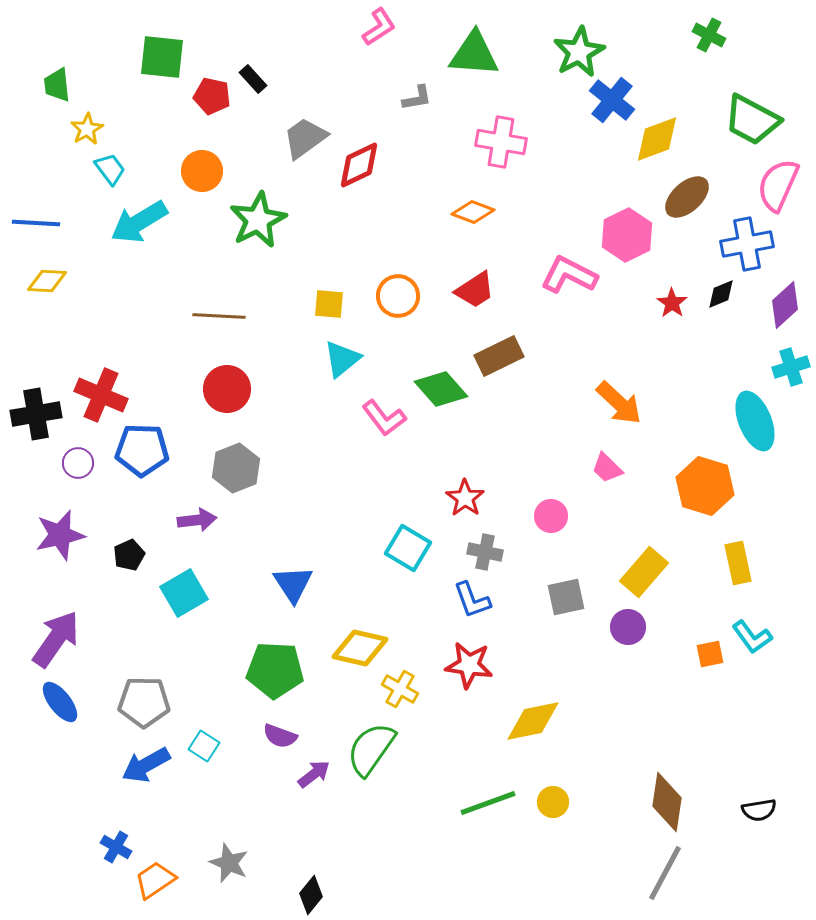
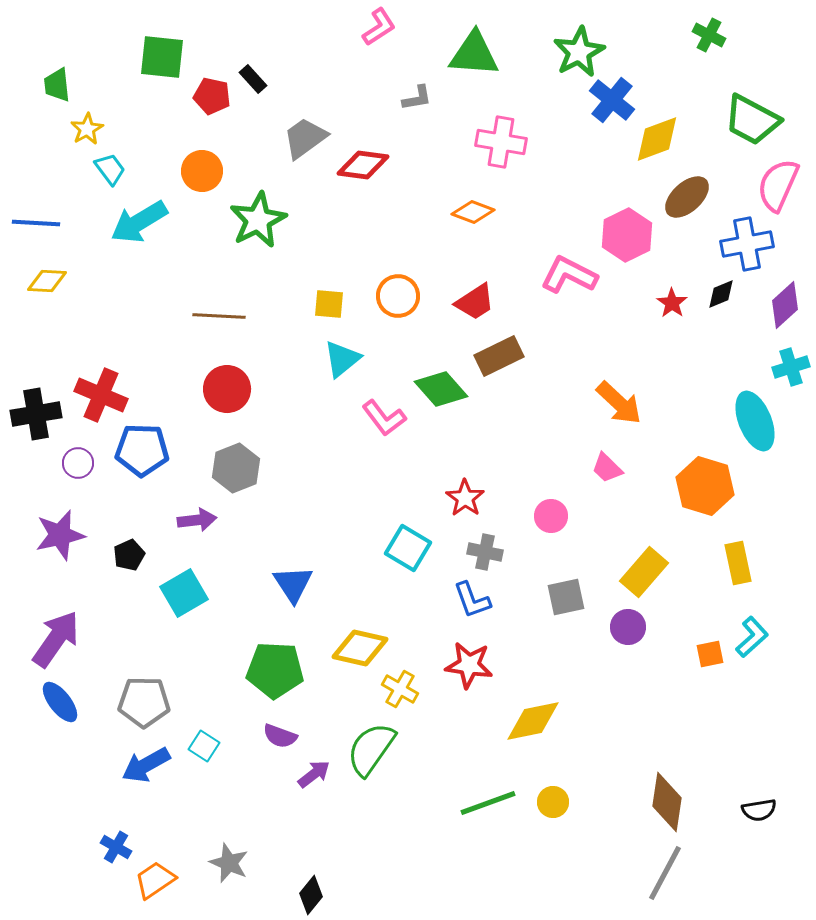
red diamond at (359, 165): moved 4 px right; rotated 33 degrees clockwise
red trapezoid at (475, 290): moved 12 px down
cyan L-shape at (752, 637): rotated 96 degrees counterclockwise
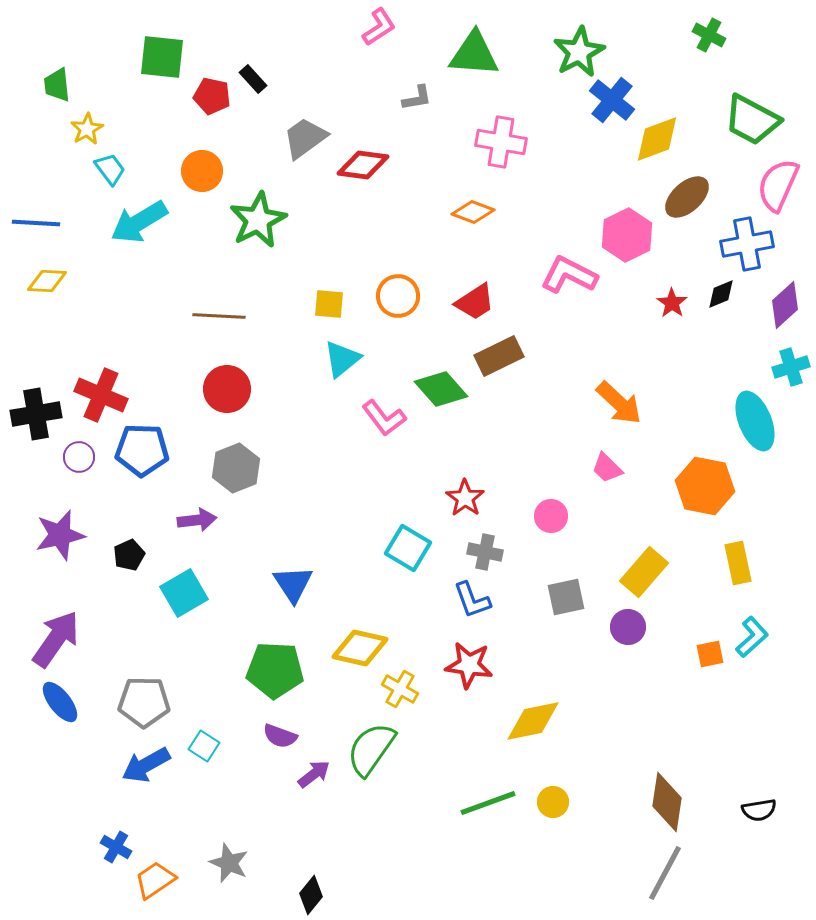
purple circle at (78, 463): moved 1 px right, 6 px up
orange hexagon at (705, 486): rotated 6 degrees counterclockwise
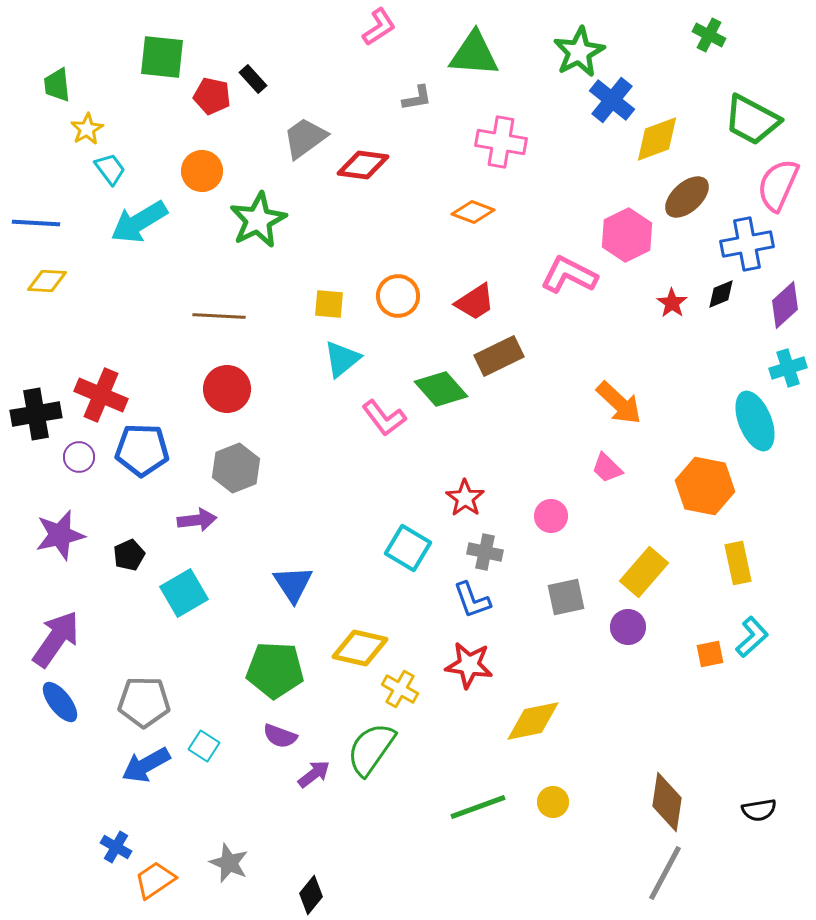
cyan cross at (791, 367): moved 3 px left, 1 px down
green line at (488, 803): moved 10 px left, 4 px down
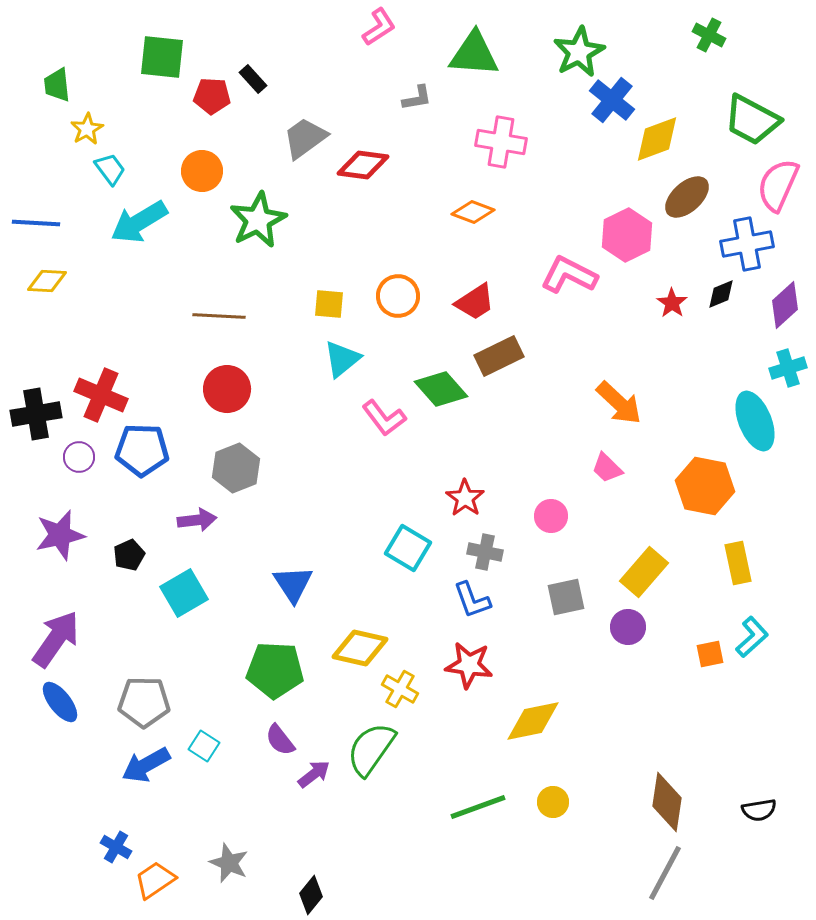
red pentagon at (212, 96): rotated 9 degrees counterclockwise
purple semicircle at (280, 736): moved 4 px down; rotated 32 degrees clockwise
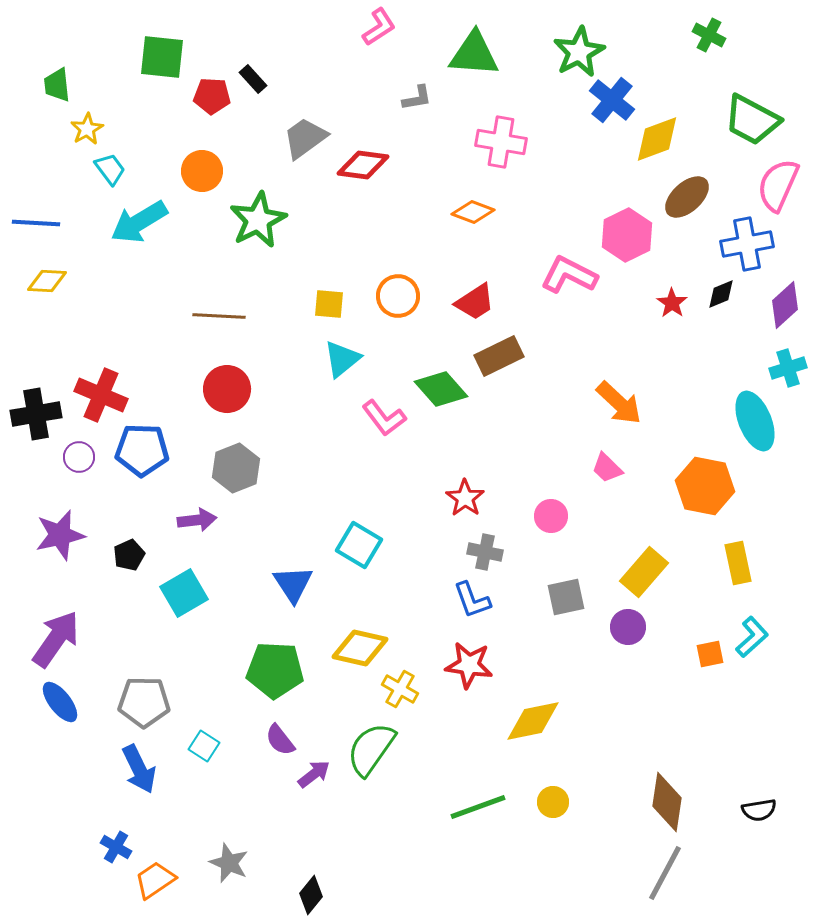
cyan square at (408, 548): moved 49 px left, 3 px up
blue arrow at (146, 765): moved 7 px left, 4 px down; rotated 87 degrees counterclockwise
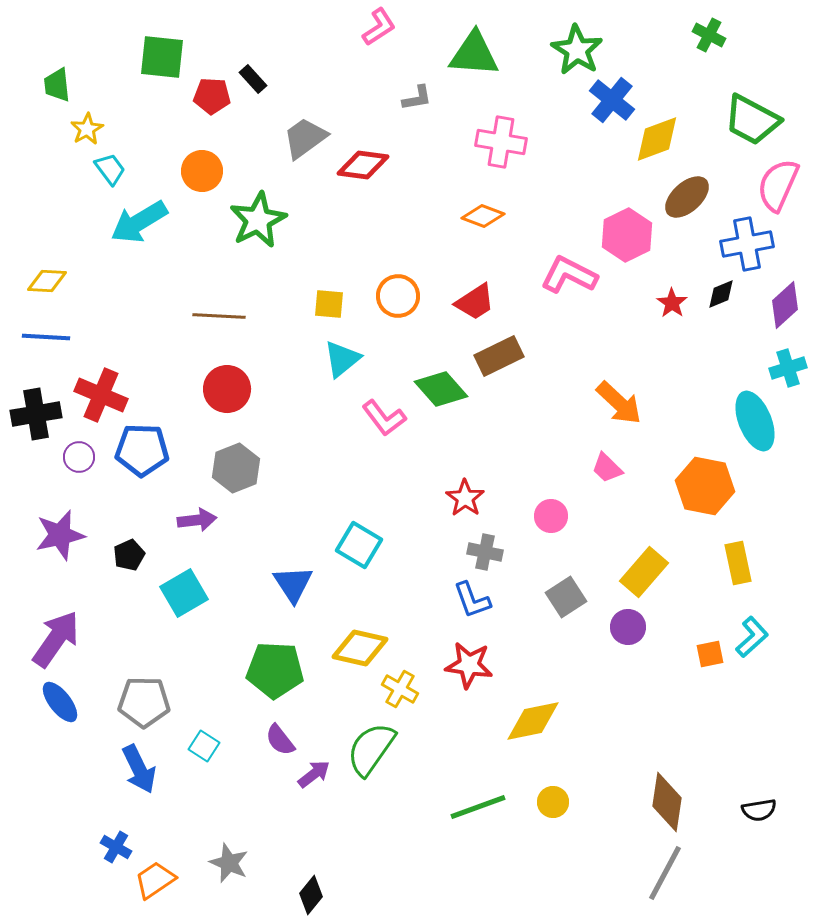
green star at (579, 52): moved 2 px left, 2 px up; rotated 12 degrees counterclockwise
orange diamond at (473, 212): moved 10 px right, 4 px down
blue line at (36, 223): moved 10 px right, 114 px down
gray square at (566, 597): rotated 21 degrees counterclockwise
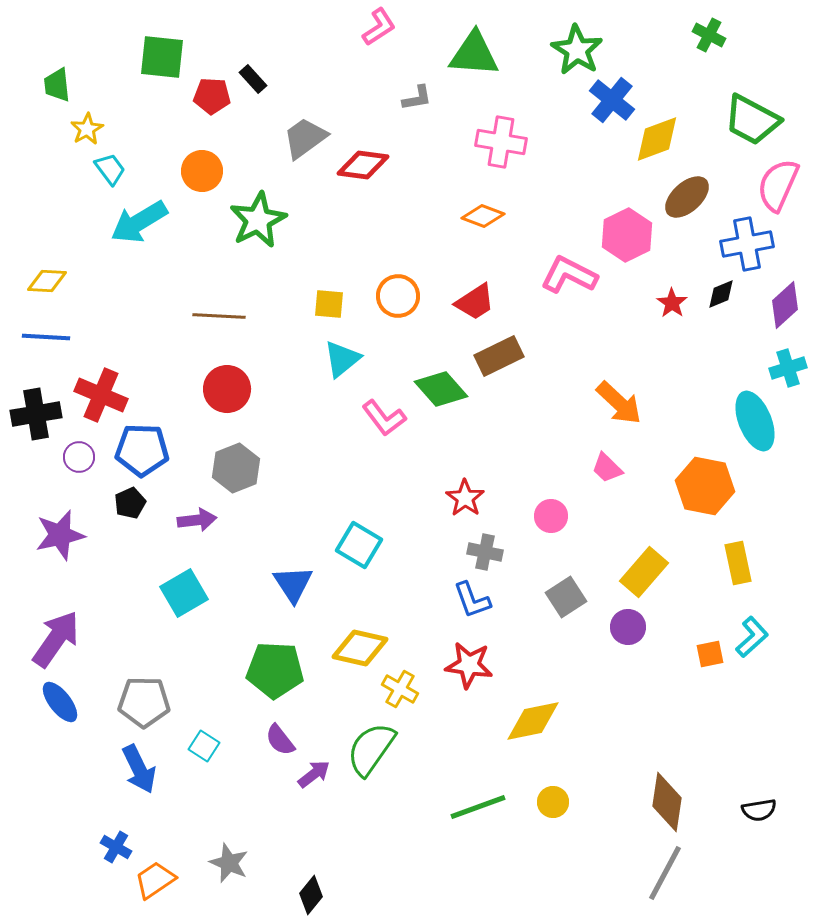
black pentagon at (129, 555): moved 1 px right, 52 px up
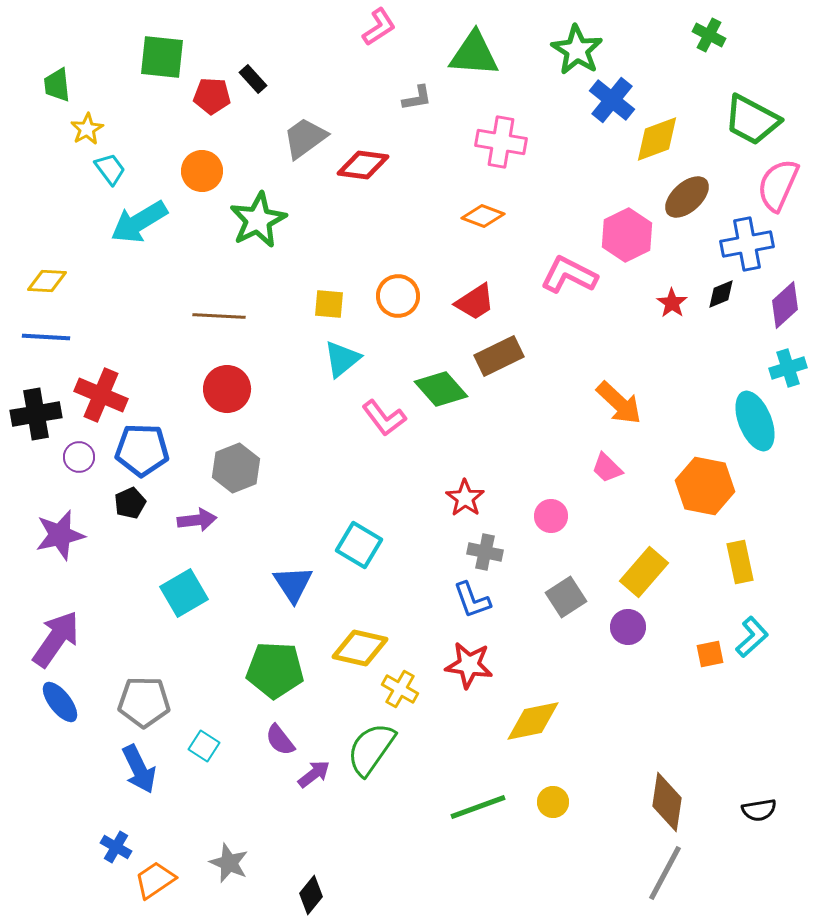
yellow rectangle at (738, 563): moved 2 px right, 1 px up
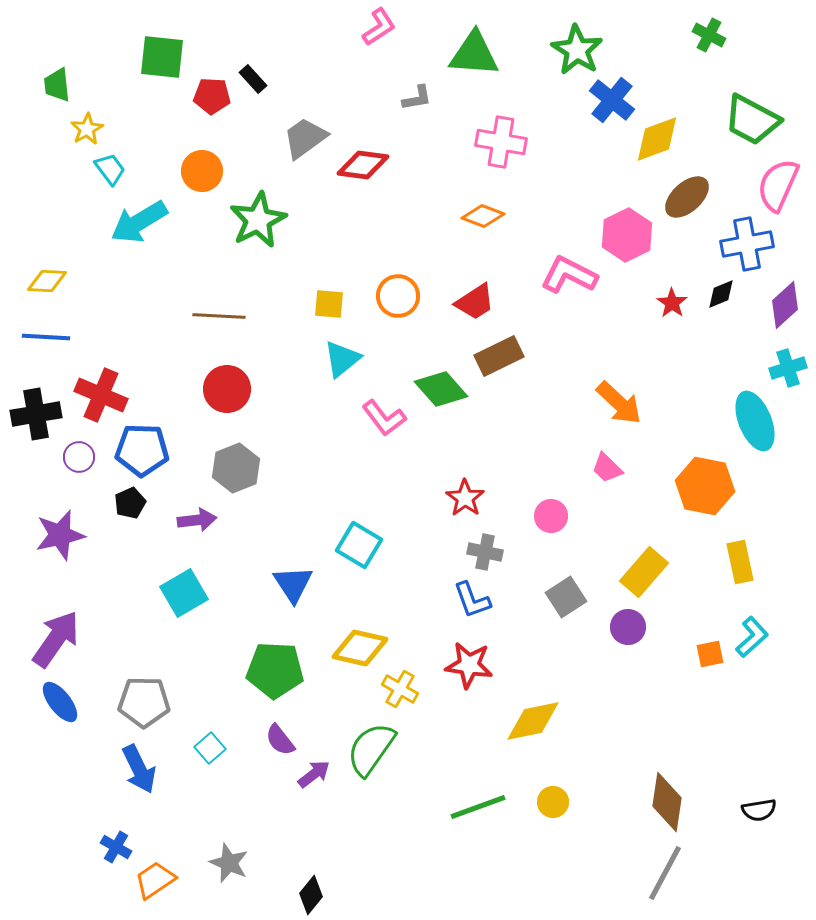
cyan square at (204, 746): moved 6 px right, 2 px down; rotated 16 degrees clockwise
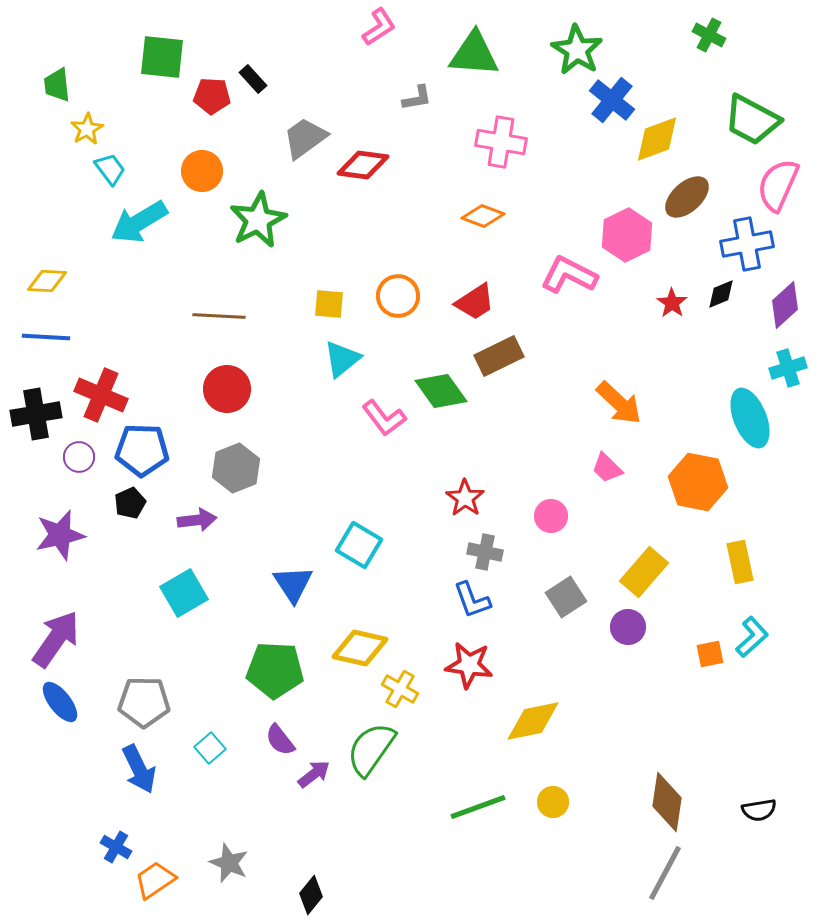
green diamond at (441, 389): moved 2 px down; rotated 6 degrees clockwise
cyan ellipse at (755, 421): moved 5 px left, 3 px up
orange hexagon at (705, 486): moved 7 px left, 4 px up
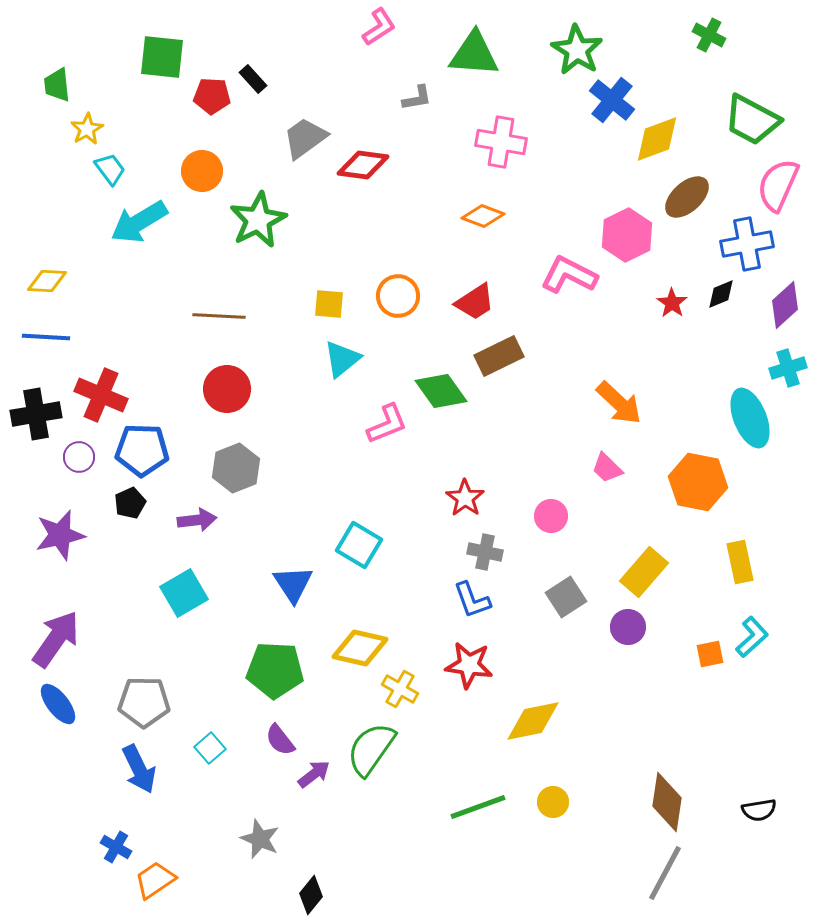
pink L-shape at (384, 418): moved 3 px right, 6 px down; rotated 75 degrees counterclockwise
blue ellipse at (60, 702): moved 2 px left, 2 px down
gray star at (229, 863): moved 31 px right, 24 px up
